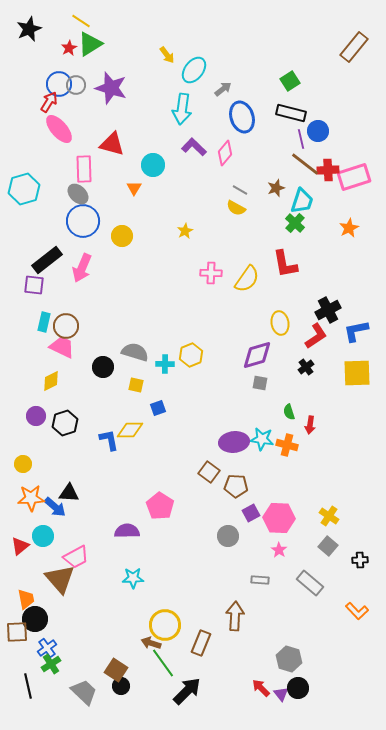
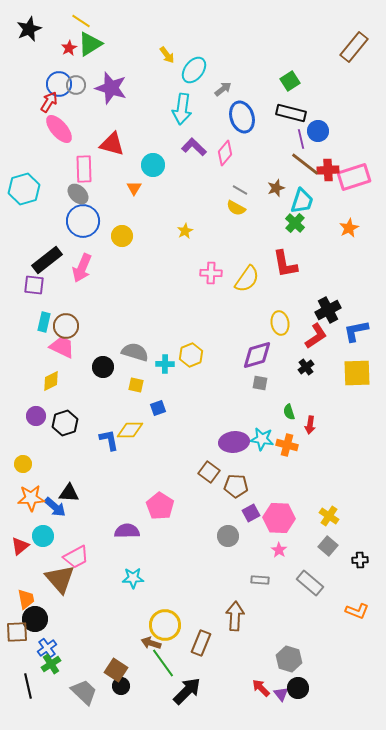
orange L-shape at (357, 611): rotated 25 degrees counterclockwise
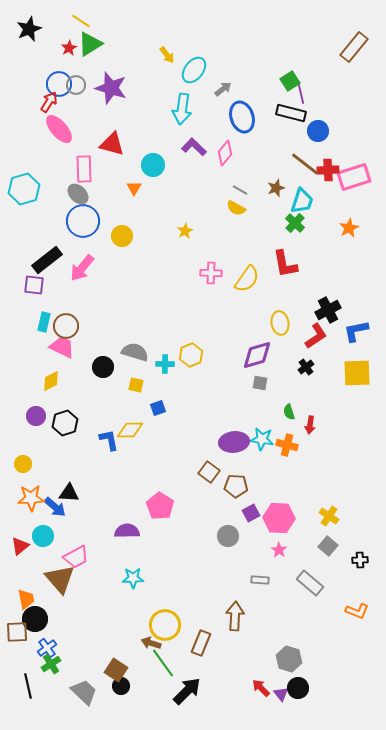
purple line at (301, 139): moved 45 px up
pink arrow at (82, 268): rotated 16 degrees clockwise
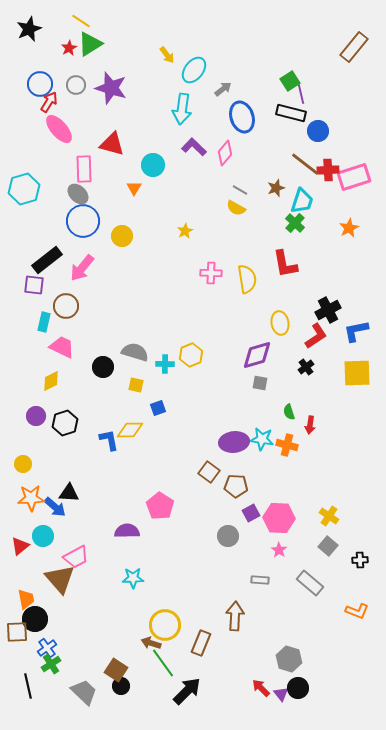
blue circle at (59, 84): moved 19 px left
yellow semicircle at (247, 279): rotated 44 degrees counterclockwise
brown circle at (66, 326): moved 20 px up
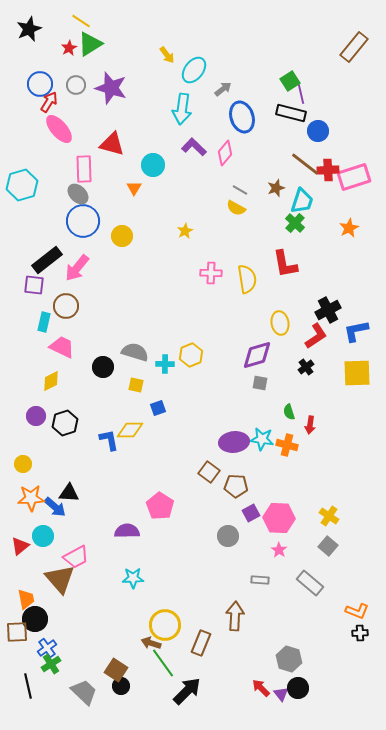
cyan hexagon at (24, 189): moved 2 px left, 4 px up
pink arrow at (82, 268): moved 5 px left
black cross at (360, 560): moved 73 px down
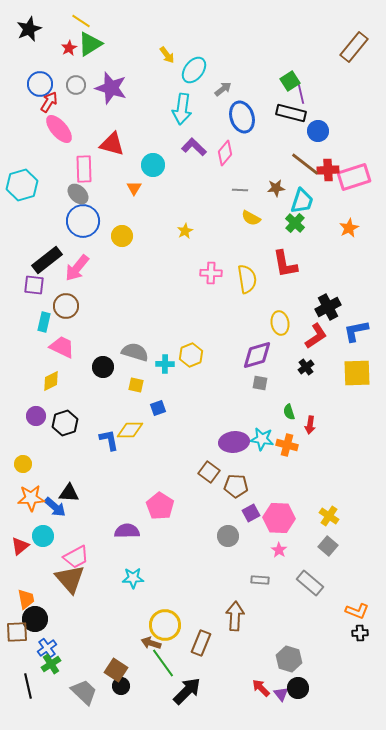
brown star at (276, 188): rotated 12 degrees clockwise
gray line at (240, 190): rotated 28 degrees counterclockwise
yellow semicircle at (236, 208): moved 15 px right, 10 px down
black cross at (328, 310): moved 3 px up
brown triangle at (60, 579): moved 10 px right
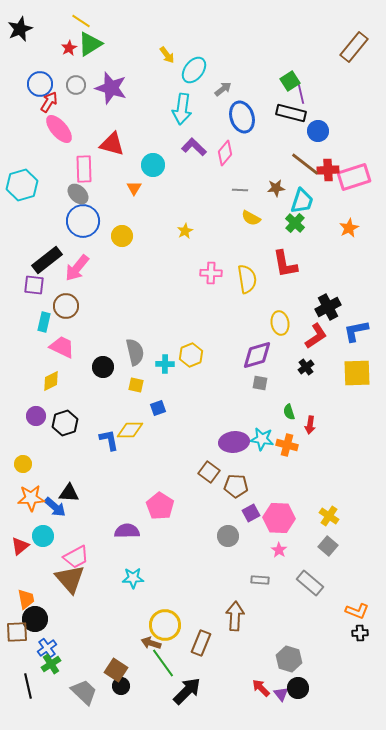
black star at (29, 29): moved 9 px left
gray semicircle at (135, 352): rotated 60 degrees clockwise
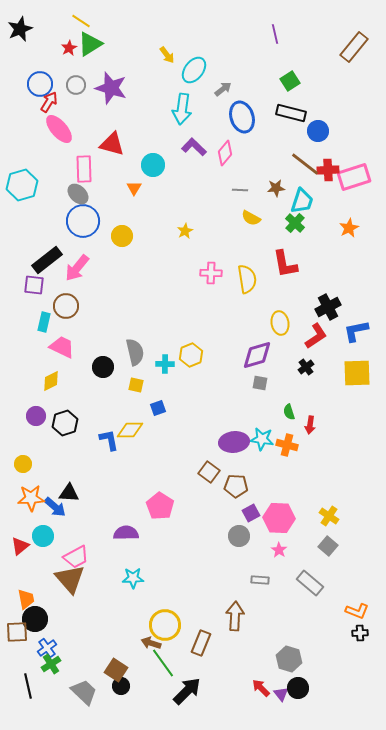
purple line at (301, 94): moved 26 px left, 60 px up
purple semicircle at (127, 531): moved 1 px left, 2 px down
gray circle at (228, 536): moved 11 px right
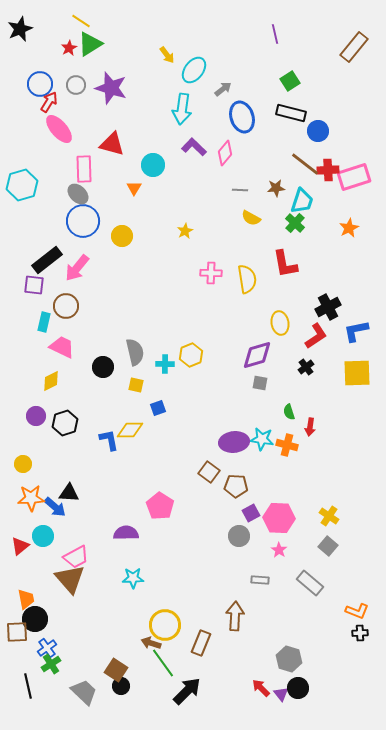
red arrow at (310, 425): moved 2 px down
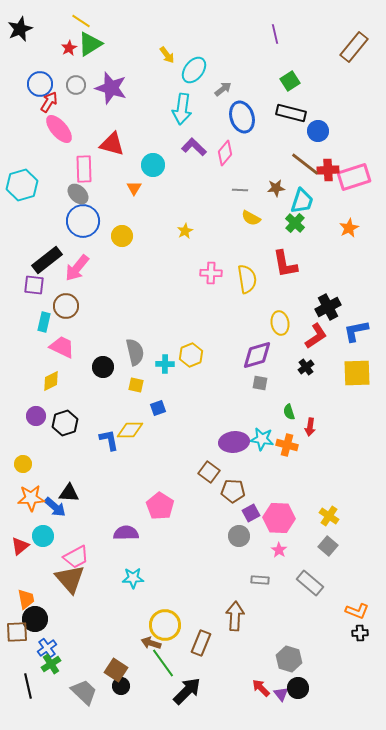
brown pentagon at (236, 486): moved 3 px left, 5 px down
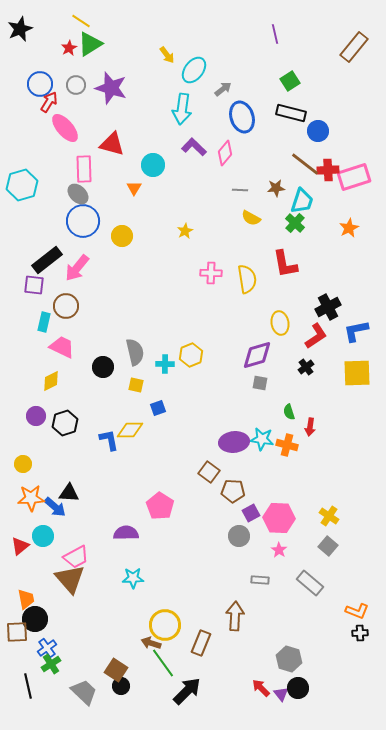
pink ellipse at (59, 129): moved 6 px right, 1 px up
